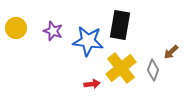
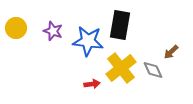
gray diamond: rotated 45 degrees counterclockwise
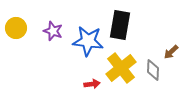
gray diamond: rotated 25 degrees clockwise
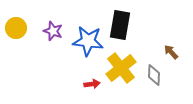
brown arrow: rotated 91 degrees clockwise
gray diamond: moved 1 px right, 5 px down
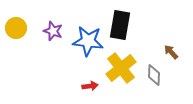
red arrow: moved 2 px left, 2 px down
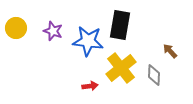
brown arrow: moved 1 px left, 1 px up
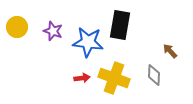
yellow circle: moved 1 px right, 1 px up
blue star: moved 1 px down
yellow cross: moved 7 px left, 10 px down; rotated 32 degrees counterclockwise
red arrow: moved 8 px left, 8 px up
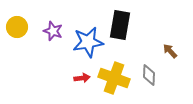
blue star: rotated 16 degrees counterclockwise
gray diamond: moved 5 px left
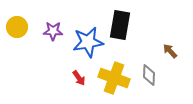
purple star: rotated 18 degrees counterclockwise
red arrow: moved 3 px left; rotated 63 degrees clockwise
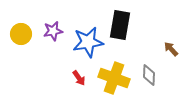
yellow circle: moved 4 px right, 7 px down
purple star: rotated 12 degrees counterclockwise
brown arrow: moved 1 px right, 2 px up
